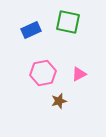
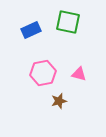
pink triangle: rotated 42 degrees clockwise
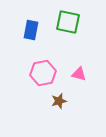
blue rectangle: rotated 54 degrees counterclockwise
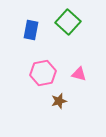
green square: rotated 30 degrees clockwise
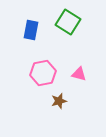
green square: rotated 10 degrees counterclockwise
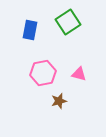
green square: rotated 25 degrees clockwise
blue rectangle: moved 1 px left
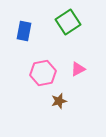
blue rectangle: moved 6 px left, 1 px down
pink triangle: moved 1 px left, 5 px up; rotated 42 degrees counterclockwise
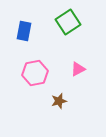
pink hexagon: moved 8 px left
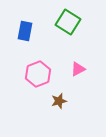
green square: rotated 25 degrees counterclockwise
blue rectangle: moved 1 px right
pink hexagon: moved 3 px right, 1 px down; rotated 10 degrees counterclockwise
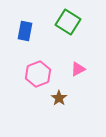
brown star: moved 3 px up; rotated 21 degrees counterclockwise
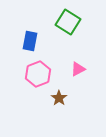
blue rectangle: moved 5 px right, 10 px down
